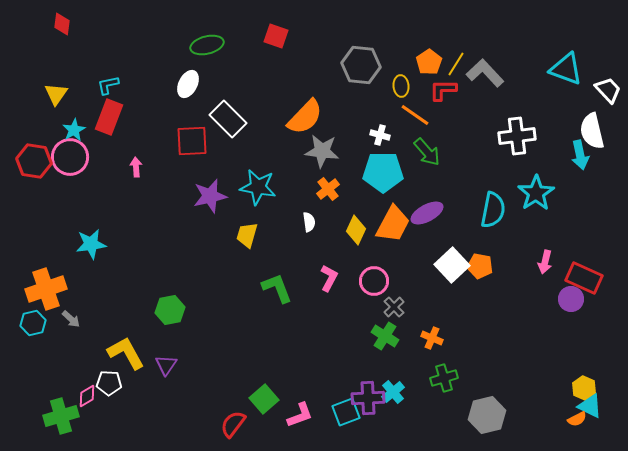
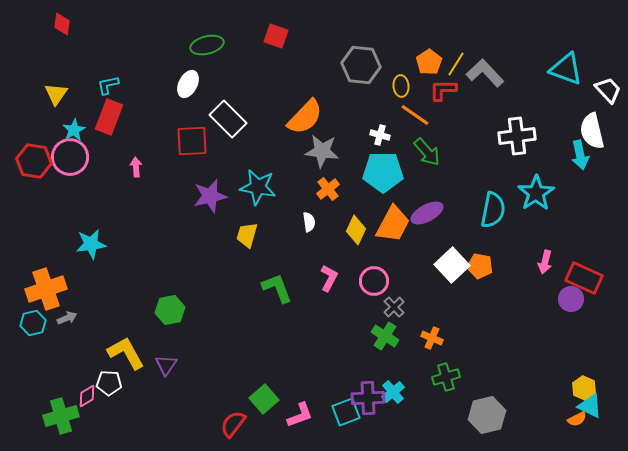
gray arrow at (71, 319): moved 4 px left, 1 px up; rotated 66 degrees counterclockwise
green cross at (444, 378): moved 2 px right, 1 px up
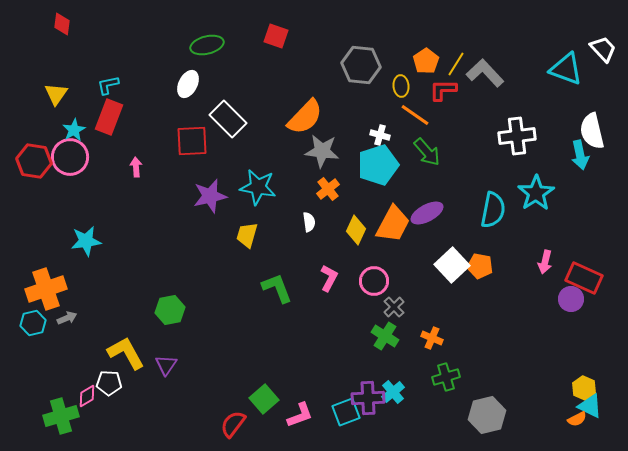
orange pentagon at (429, 62): moved 3 px left, 1 px up
white trapezoid at (608, 90): moved 5 px left, 41 px up
cyan pentagon at (383, 172): moved 5 px left, 7 px up; rotated 18 degrees counterclockwise
cyan star at (91, 244): moved 5 px left, 3 px up
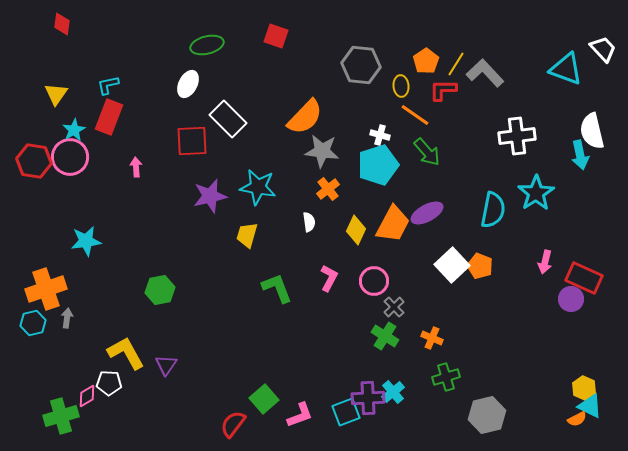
orange pentagon at (480, 266): rotated 10 degrees clockwise
green hexagon at (170, 310): moved 10 px left, 20 px up
gray arrow at (67, 318): rotated 60 degrees counterclockwise
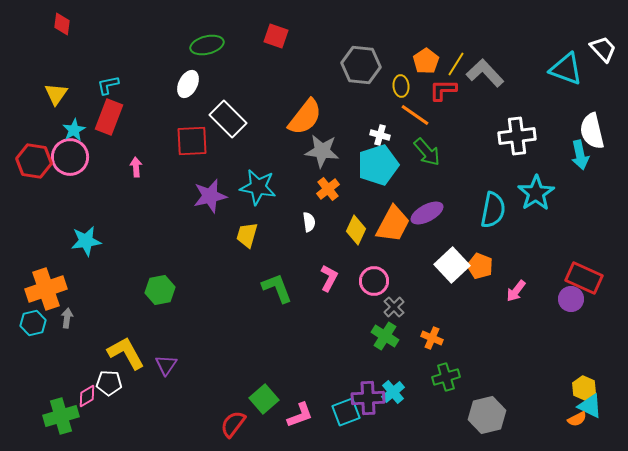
orange semicircle at (305, 117): rotated 6 degrees counterclockwise
pink arrow at (545, 262): moved 29 px left, 29 px down; rotated 25 degrees clockwise
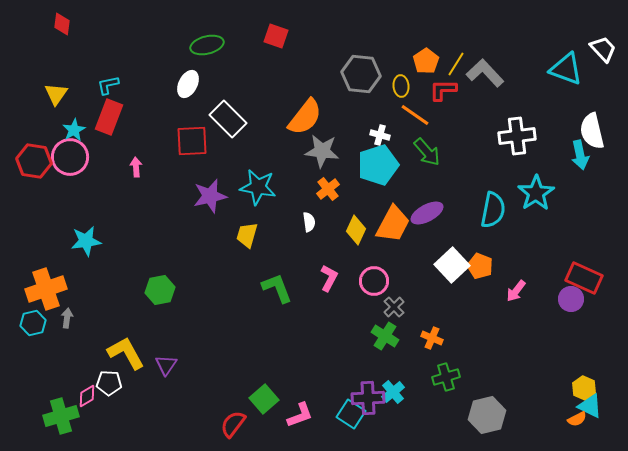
gray hexagon at (361, 65): moved 9 px down
cyan square at (346, 412): moved 5 px right, 2 px down; rotated 36 degrees counterclockwise
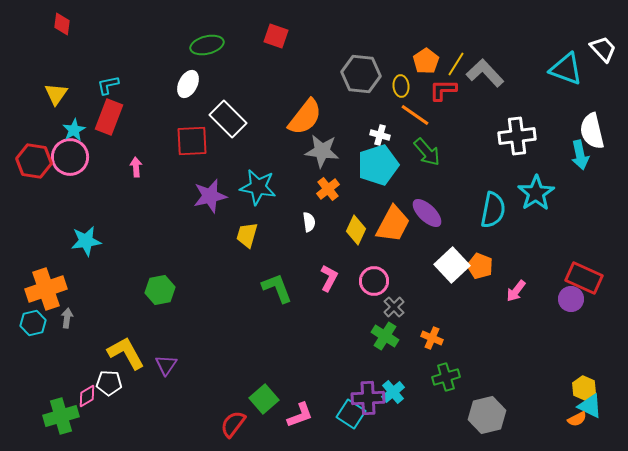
purple ellipse at (427, 213): rotated 72 degrees clockwise
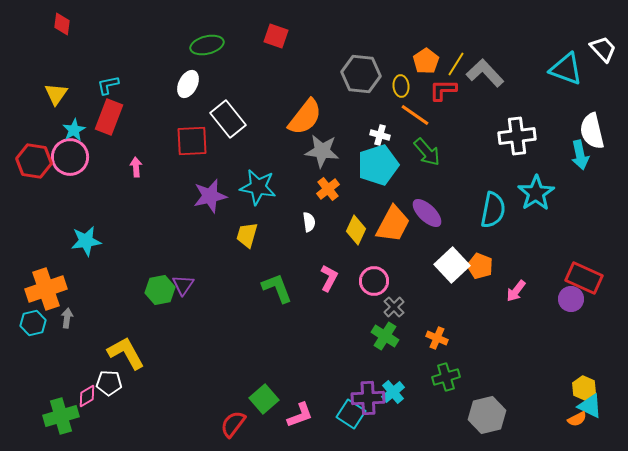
white rectangle at (228, 119): rotated 6 degrees clockwise
orange cross at (432, 338): moved 5 px right
purple triangle at (166, 365): moved 17 px right, 80 px up
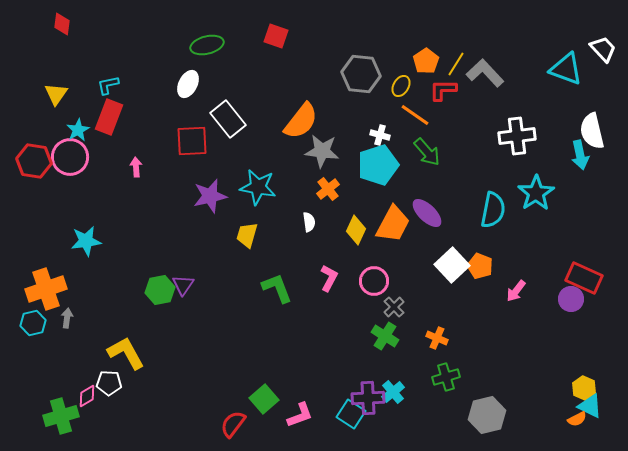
yellow ellipse at (401, 86): rotated 35 degrees clockwise
orange semicircle at (305, 117): moved 4 px left, 4 px down
cyan star at (74, 130): moved 4 px right
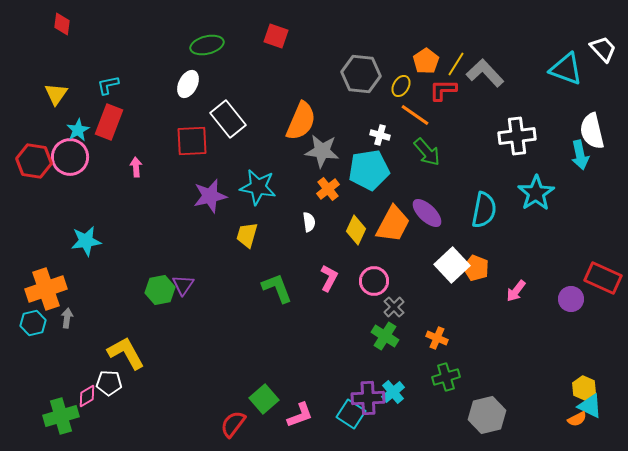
red rectangle at (109, 117): moved 5 px down
orange semicircle at (301, 121): rotated 15 degrees counterclockwise
cyan pentagon at (378, 165): moved 9 px left, 5 px down; rotated 9 degrees clockwise
cyan semicircle at (493, 210): moved 9 px left
orange pentagon at (480, 266): moved 4 px left, 2 px down
red rectangle at (584, 278): moved 19 px right
